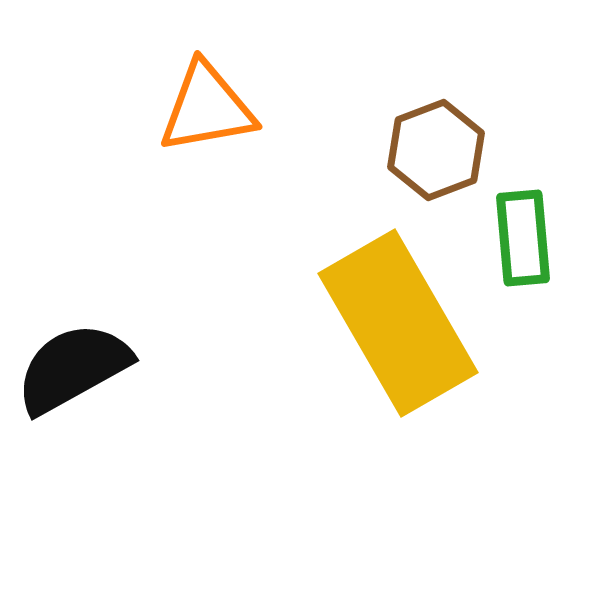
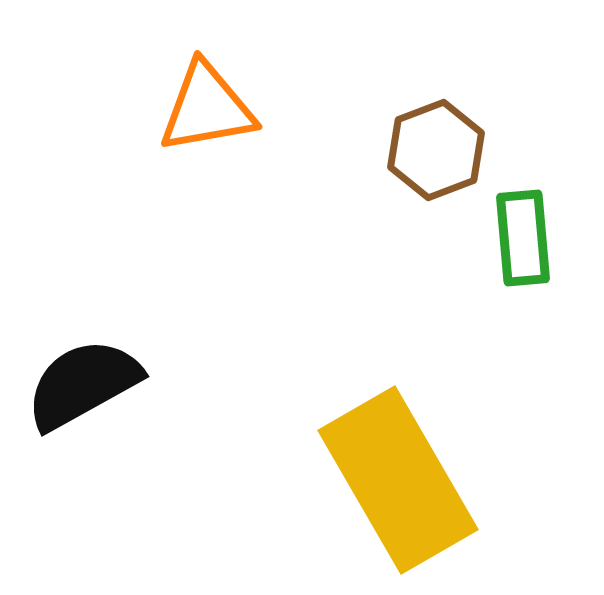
yellow rectangle: moved 157 px down
black semicircle: moved 10 px right, 16 px down
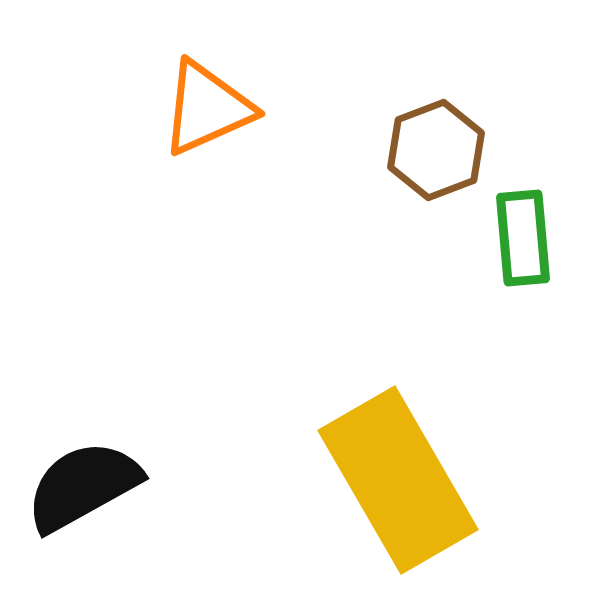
orange triangle: rotated 14 degrees counterclockwise
black semicircle: moved 102 px down
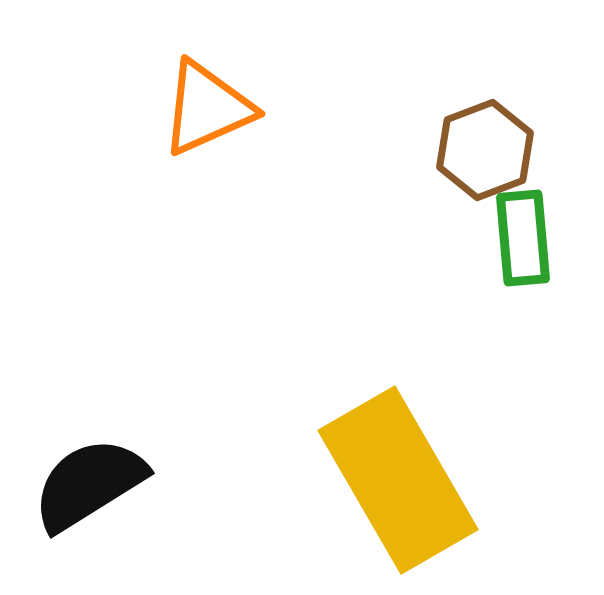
brown hexagon: moved 49 px right
black semicircle: moved 6 px right, 2 px up; rotated 3 degrees counterclockwise
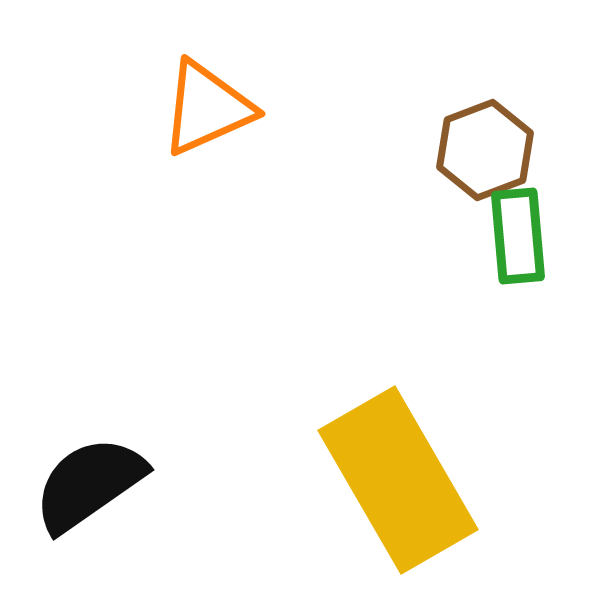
green rectangle: moved 5 px left, 2 px up
black semicircle: rotated 3 degrees counterclockwise
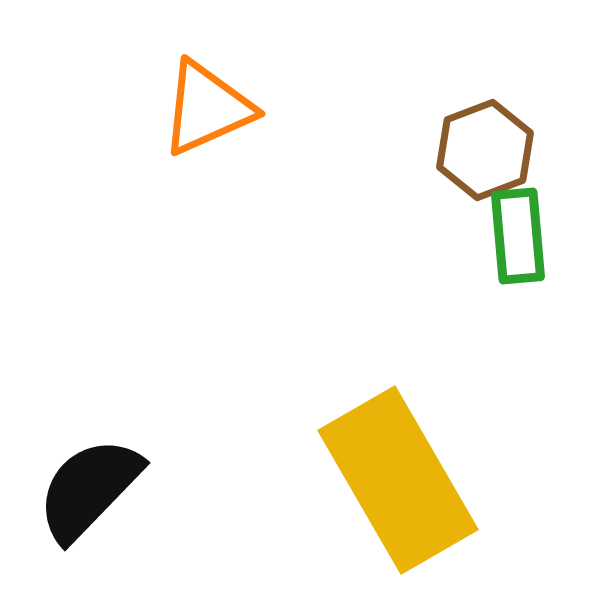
black semicircle: moved 5 px down; rotated 11 degrees counterclockwise
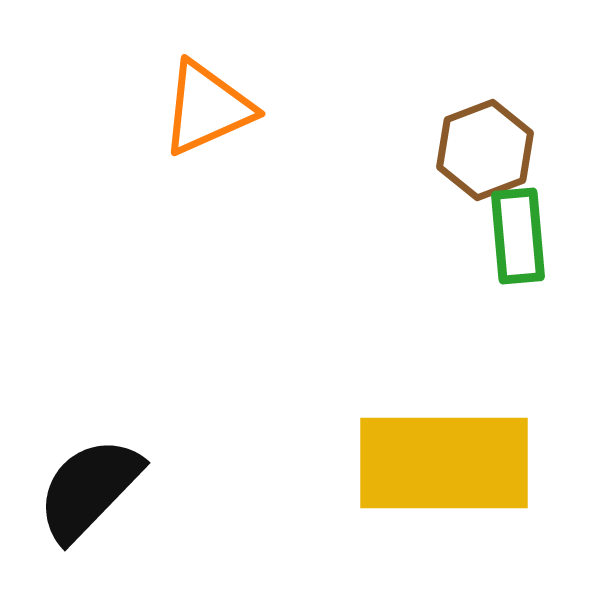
yellow rectangle: moved 46 px right, 17 px up; rotated 60 degrees counterclockwise
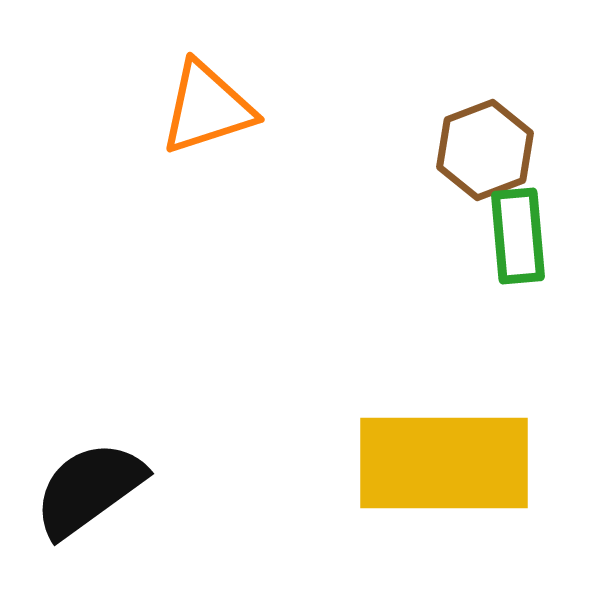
orange triangle: rotated 6 degrees clockwise
black semicircle: rotated 10 degrees clockwise
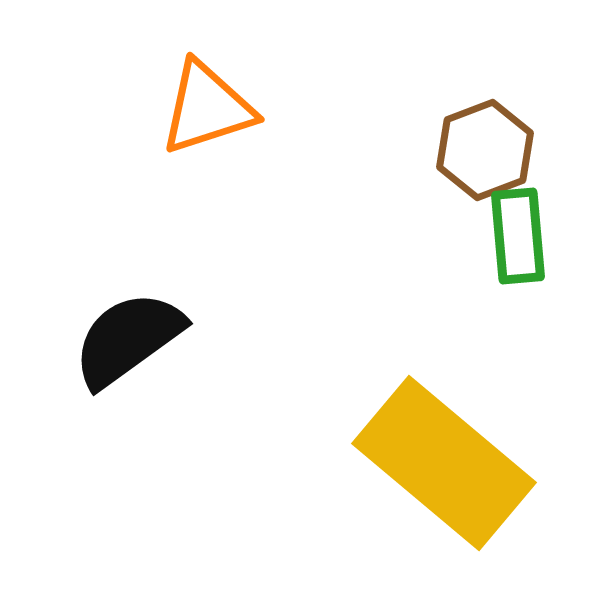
yellow rectangle: rotated 40 degrees clockwise
black semicircle: moved 39 px right, 150 px up
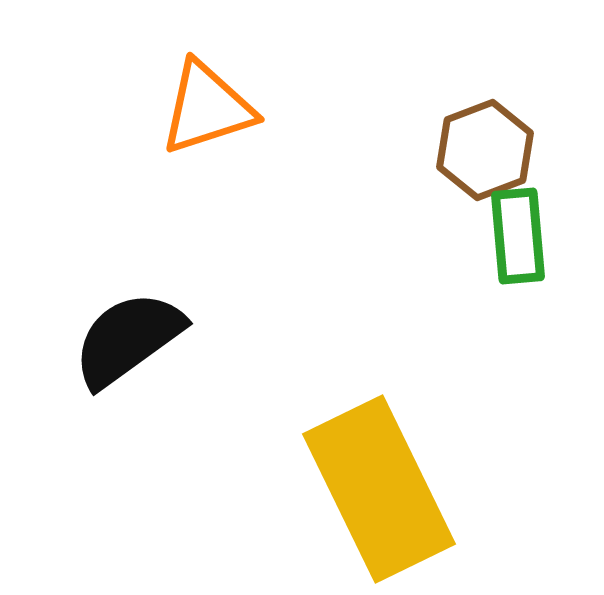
yellow rectangle: moved 65 px left, 26 px down; rotated 24 degrees clockwise
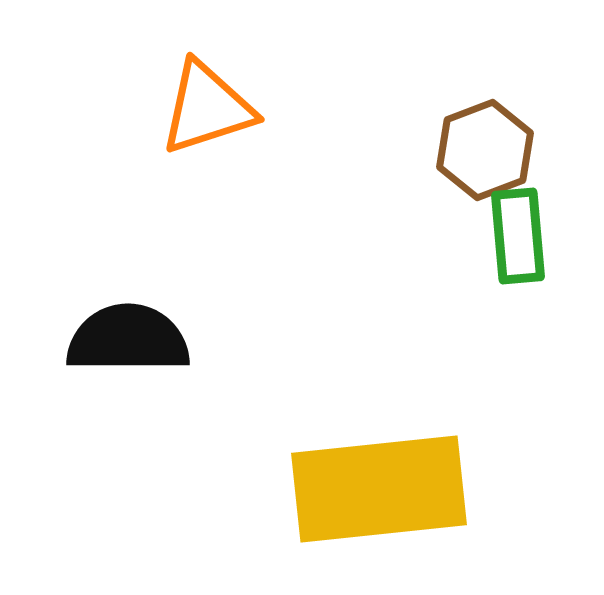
black semicircle: rotated 36 degrees clockwise
yellow rectangle: rotated 70 degrees counterclockwise
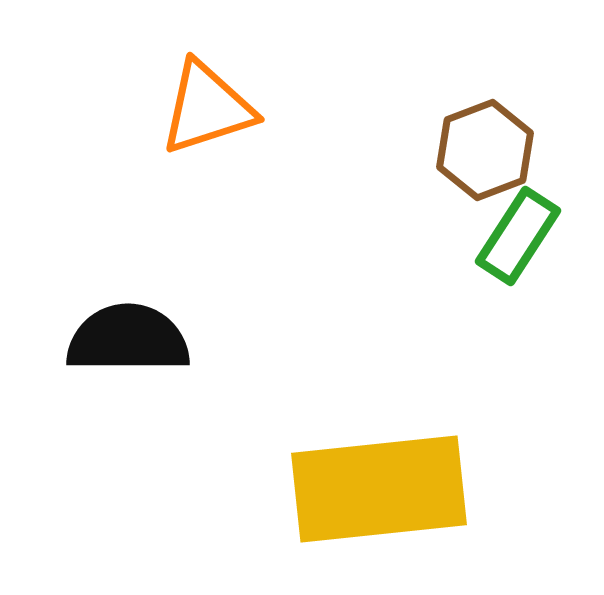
green rectangle: rotated 38 degrees clockwise
